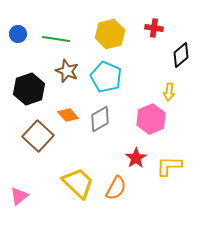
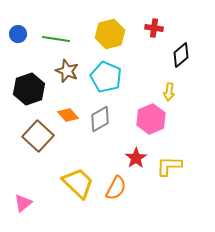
pink triangle: moved 4 px right, 7 px down
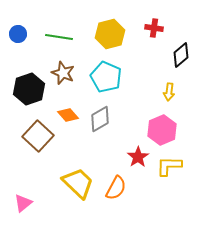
green line: moved 3 px right, 2 px up
brown star: moved 4 px left, 2 px down
pink hexagon: moved 11 px right, 11 px down
red star: moved 2 px right, 1 px up
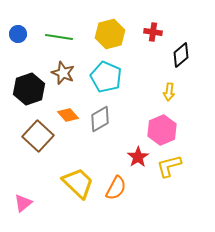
red cross: moved 1 px left, 4 px down
yellow L-shape: rotated 16 degrees counterclockwise
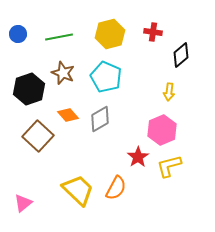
green line: rotated 20 degrees counterclockwise
yellow trapezoid: moved 7 px down
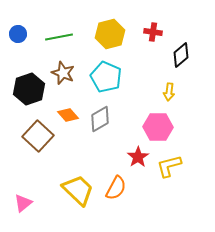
pink hexagon: moved 4 px left, 3 px up; rotated 24 degrees clockwise
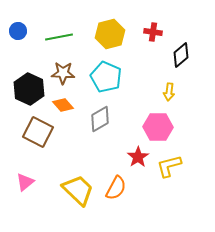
blue circle: moved 3 px up
brown star: rotated 20 degrees counterclockwise
black hexagon: rotated 16 degrees counterclockwise
orange diamond: moved 5 px left, 10 px up
brown square: moved 4 px up; rotated 16 degrees counterclockwise
pink triangle: moved 2 px right, 21 px up
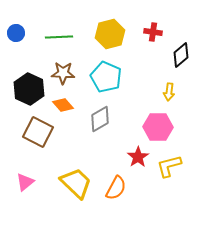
blue circle: moved 2 px left, 2 px down
green line: rotated 8 degrees clockwise
yellow trapezoid: moved 2 px left, 7 px up
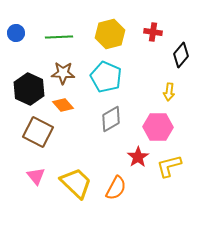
black diamond: rotated 10 degrees counterclockwise
gray diamond: moved 11 px right
pink triangle: moved 11 px right, 6 px up; rotated 30 degrees counterclockwise
